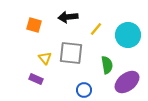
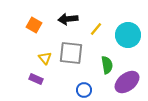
black arrow: moved 2 px down
orange square: rotated 14 degrees clockwise
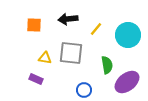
orange square: rotated 28 degrees counterclockwise
yellow triangle: rotated 40 degrees counterclockwise
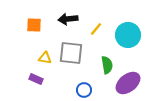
purple ellipse: moved 1 px right, 1 px down
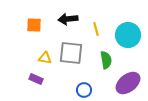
yellow line: rotated 56 degrees counterclockwise
green semicircle: moved 1 px left, 5 px up
